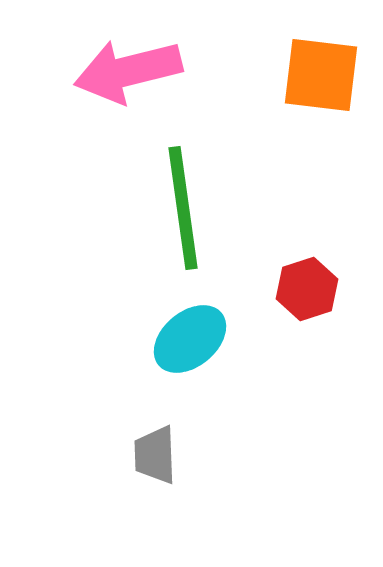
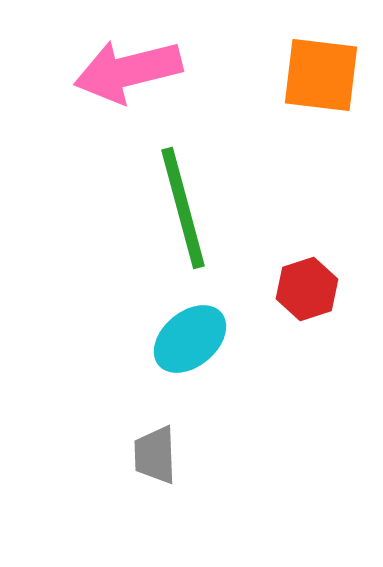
green line: rotated 7 degrees counterclockwise
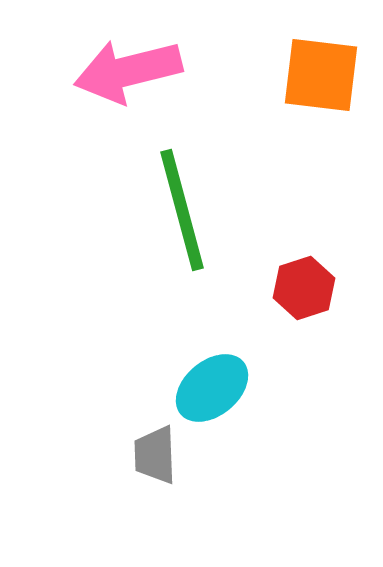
green line: moved 1 px left, 2 px down
red hexagon: moved 3 px left, 1 px up
cyan ellipse: moved 22 px right, 49 px down
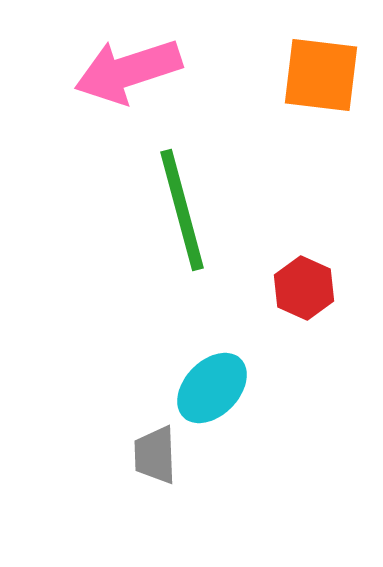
pink arrow: rotated 4 degrees counterclockwise
red hexagon: rotated 18 degrees counterclockwise
cyan ellipse: rotated 6 degrees counterclockwise
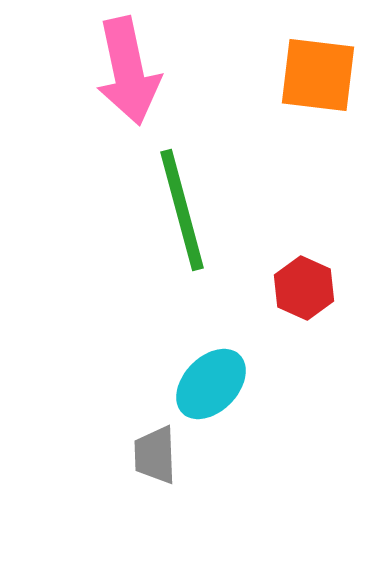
pink arrow: rotated 84 degrees counterclockwise
orange square: moved 3 px left
cyan ellipse: moved 1 px left, 4 px up
